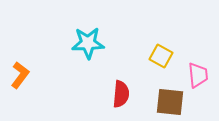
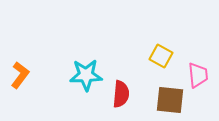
cyan star: moved 2 px left, 32 px down
brown square: moved 2 px up
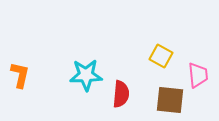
orange L-shape: rotated 24 degrees counterclockwise
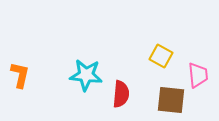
cyan star: rotated 8 degrees clockwise
brown square: moved 1 px right
